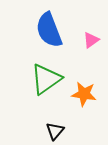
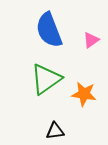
black triangle: rotated 42 degrees clockwise
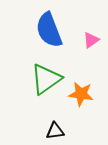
orange star: moved 3 px left
